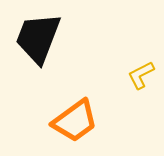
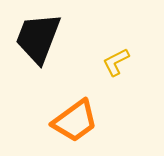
yellow L-shape: moved 25 px left, 13 px up
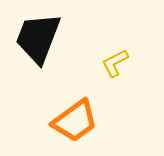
yellow L-shape: moved 1 px left, 1 px down
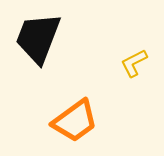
yellow L-shape: moved 19 px right
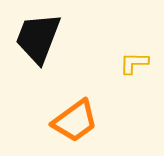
yellow L-shape: rotated 28 degrees clockwise
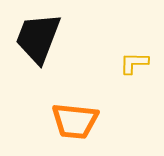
orange trapezoid: rotated 42 degrees clockwise
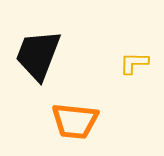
black trapezoid: moved 17 px down
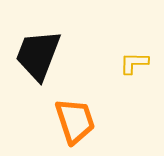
orange trapezoid: rotated 114 degrees counterclockwise
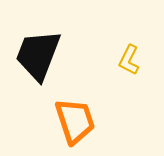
yellow L-shape: moved 5 px left, 3 px up; rotated 64 degrees counterclockwise
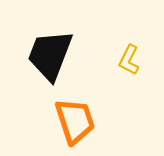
black trapezoid: moved 12 px right
